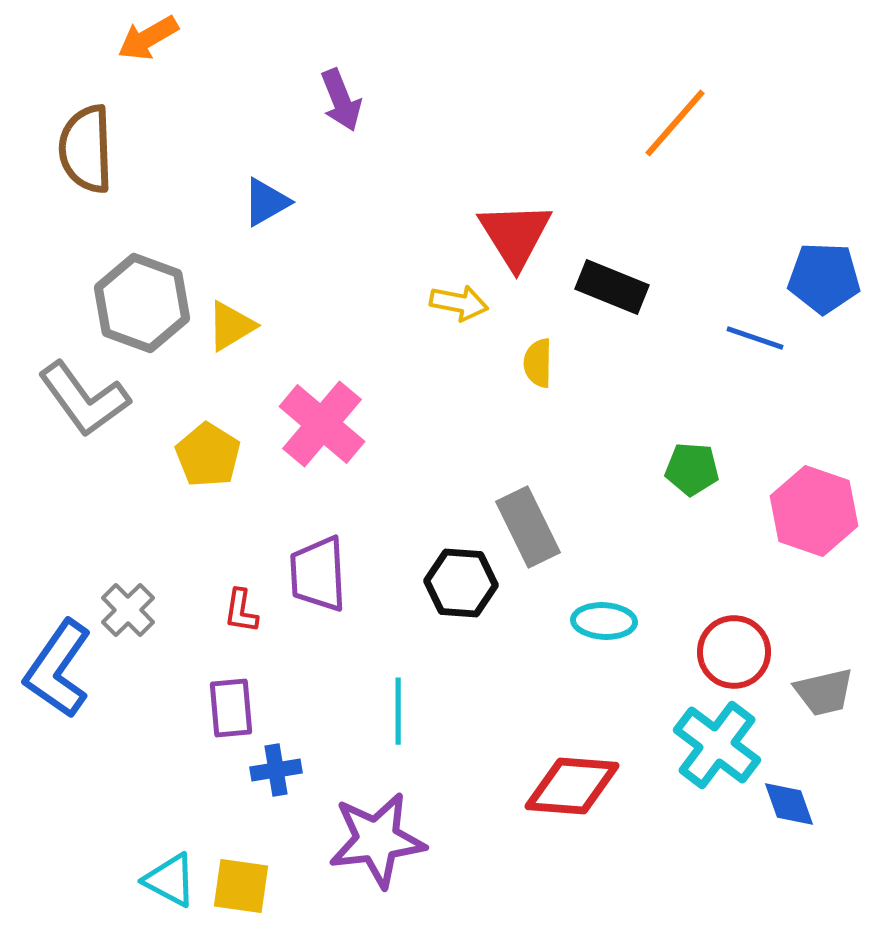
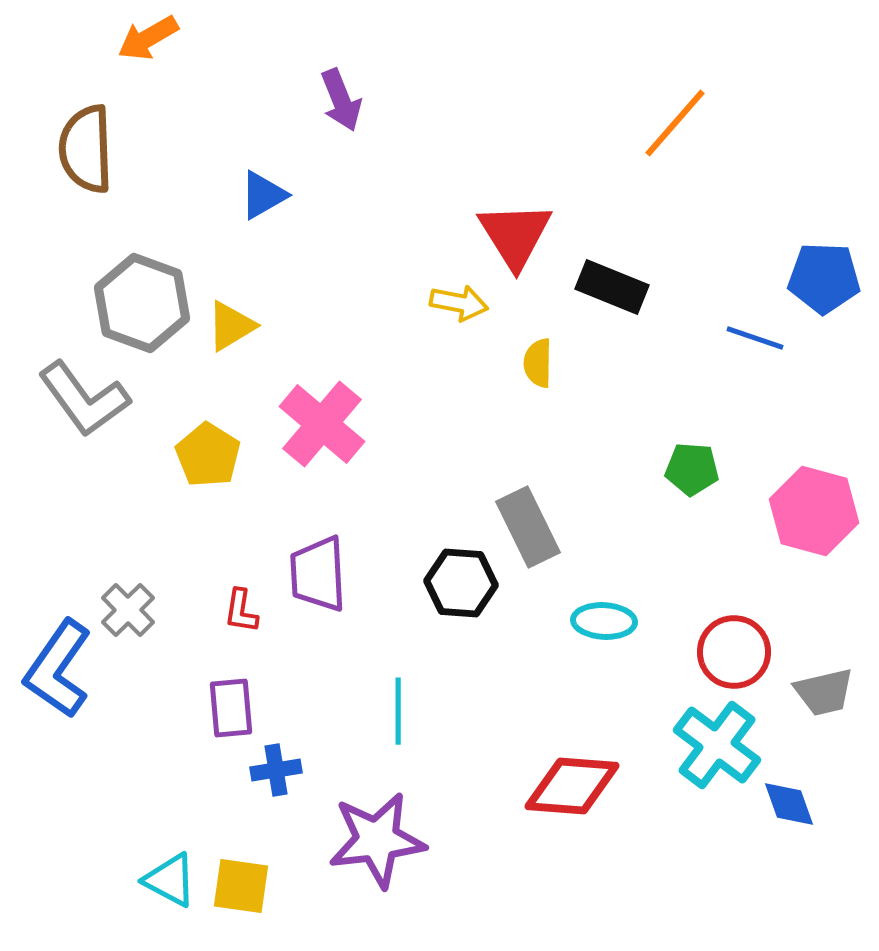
blue triangle: moved 3 px left, 7 px up
pink hexagon: rotated 4 degrees counterclockwise
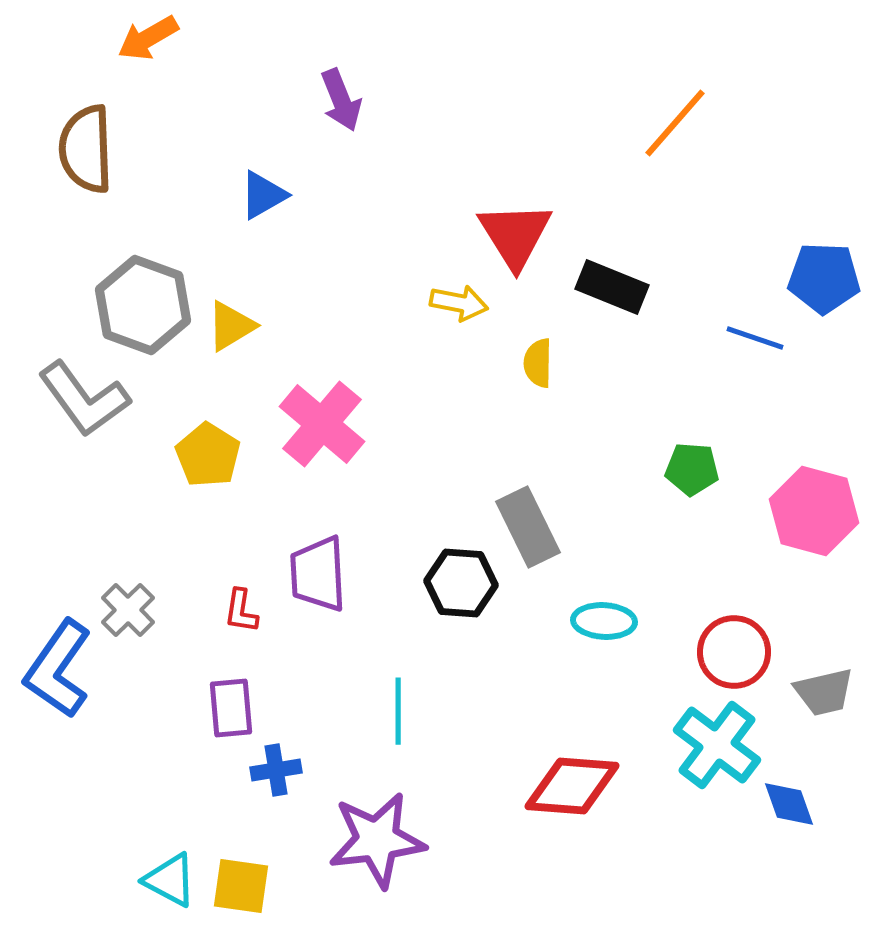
gray hexagon: moved 1 px right, 2 px down
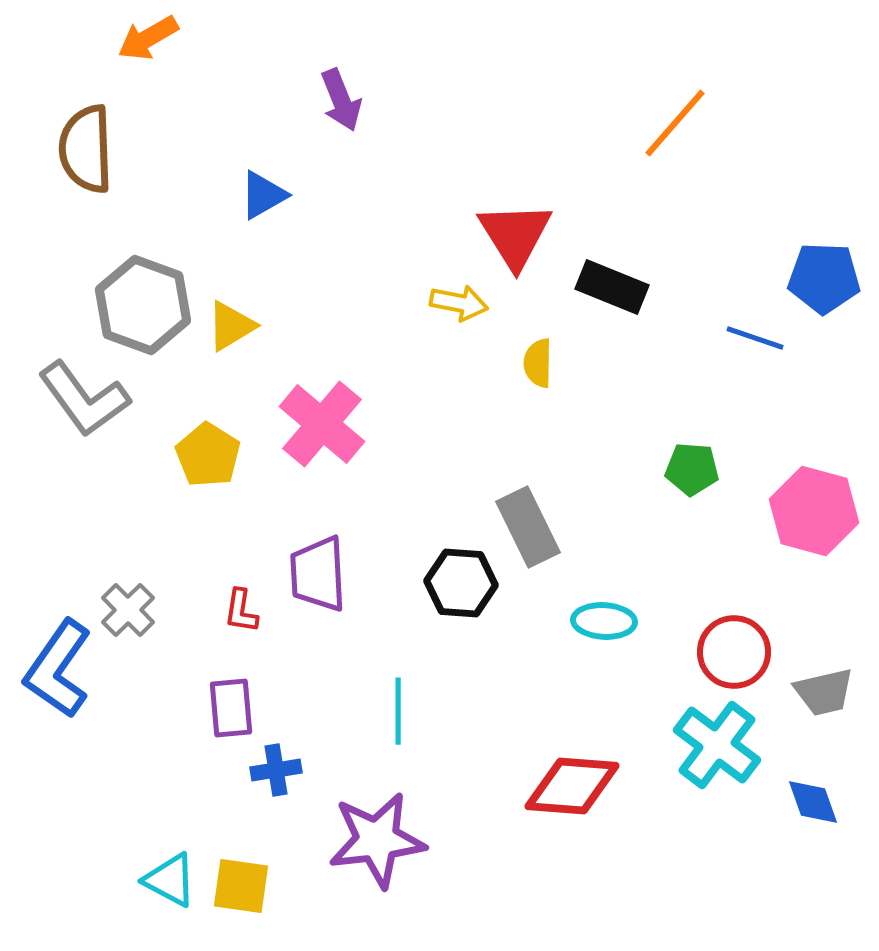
blue diamond: moved 24 px right, 2 px up
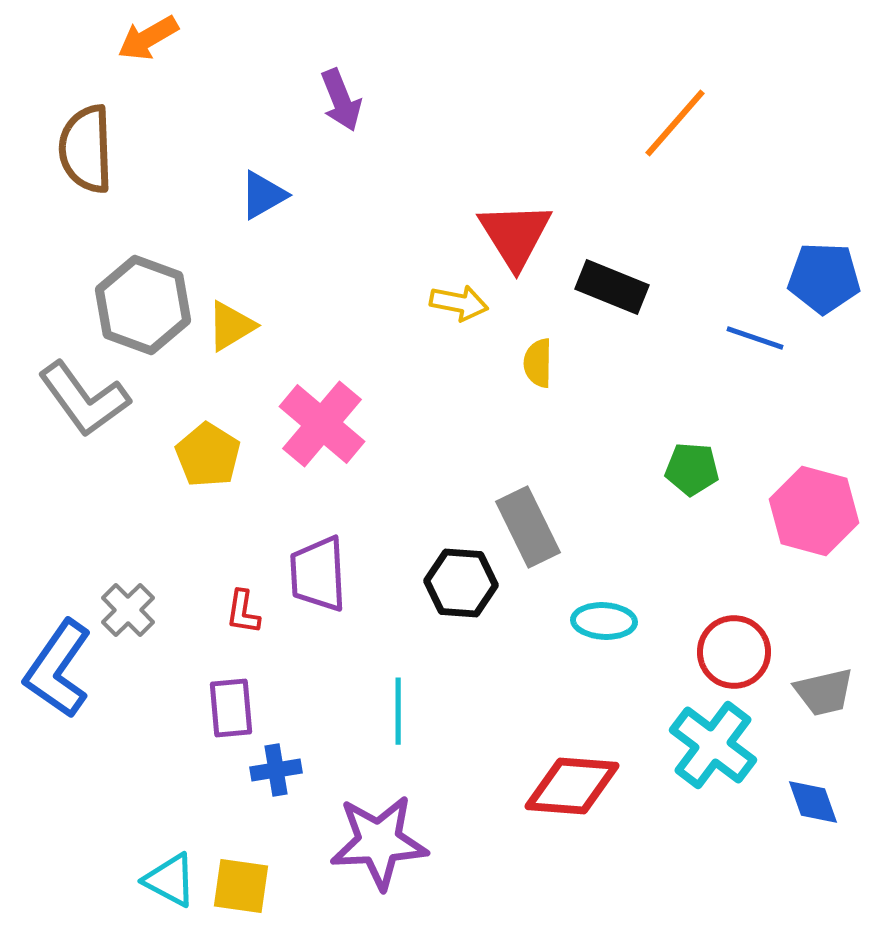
red L-shape: moved 2 px right, 1 px down
cyan cross: moved 4 px left
purple star: moved 2 px right, 2 px down; rotated 4 degrees clockwise
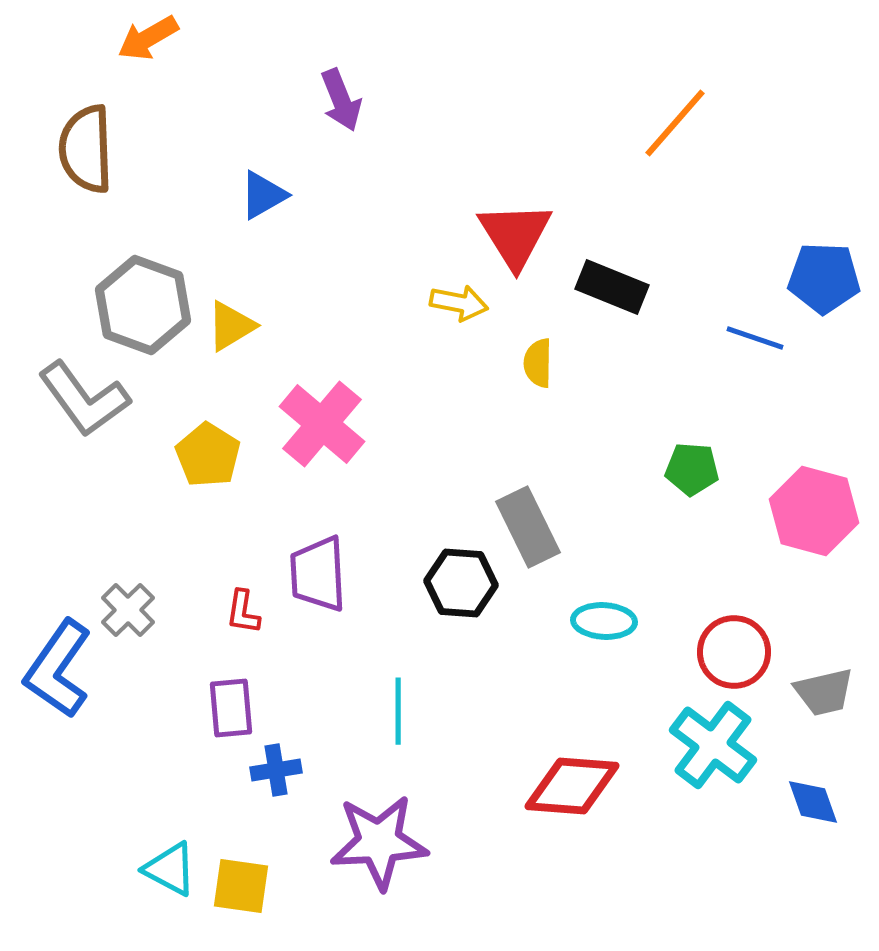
cyan triangle: moved 11 px up
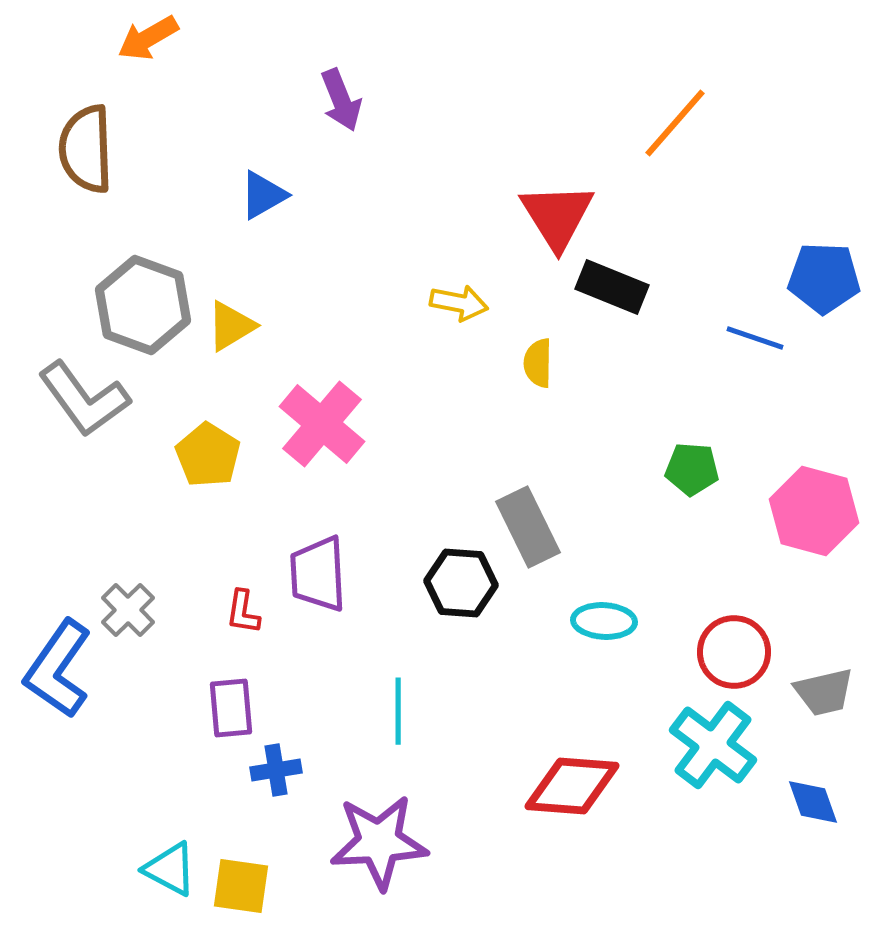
red triangle: moved 42 px right, 19 px up
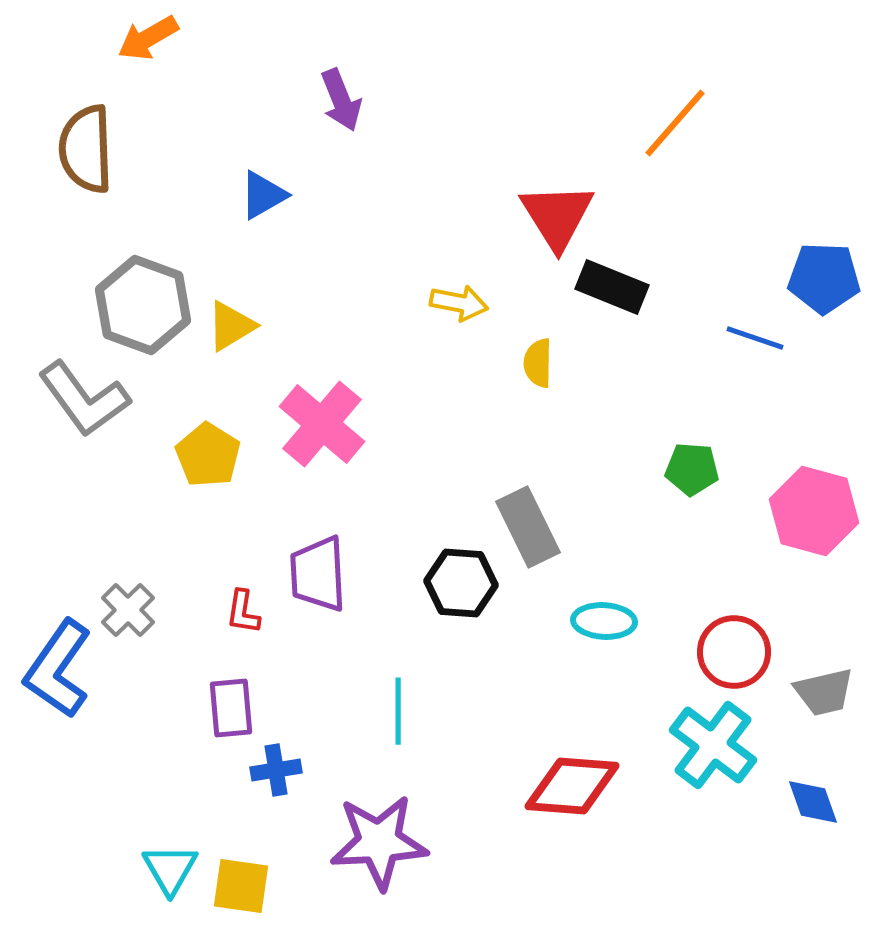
cyan triangle: rotated 32 degrees clockwise
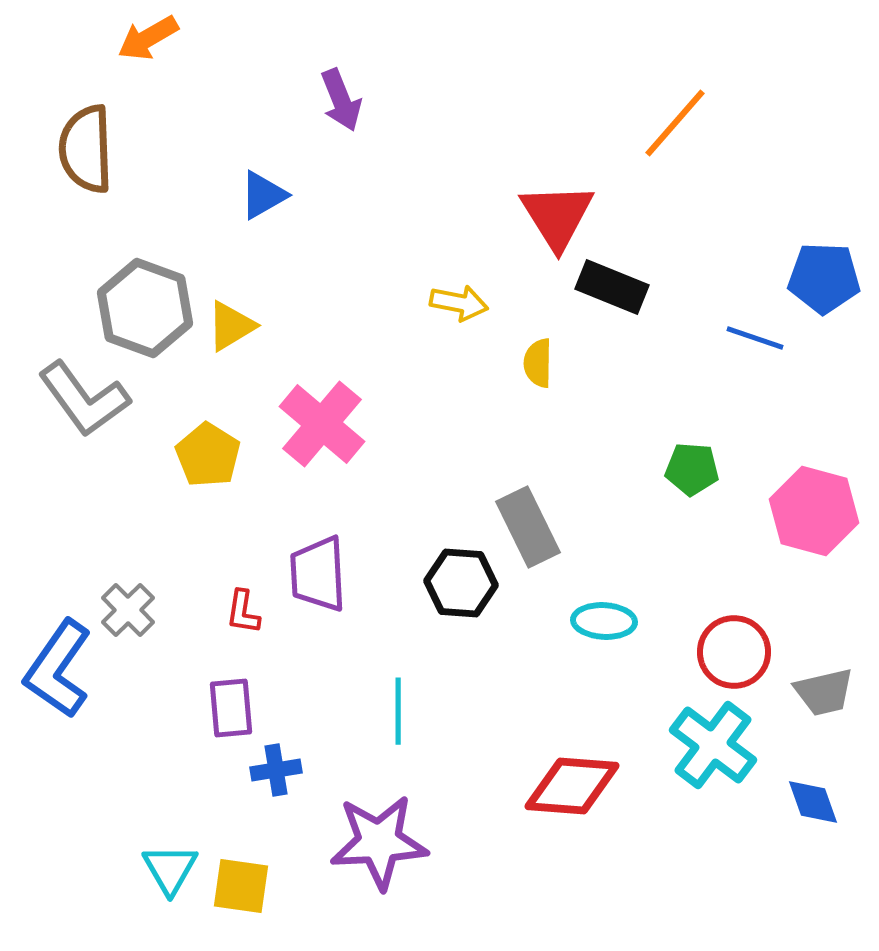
gray hexagon: moved 2 px right, 3 px down
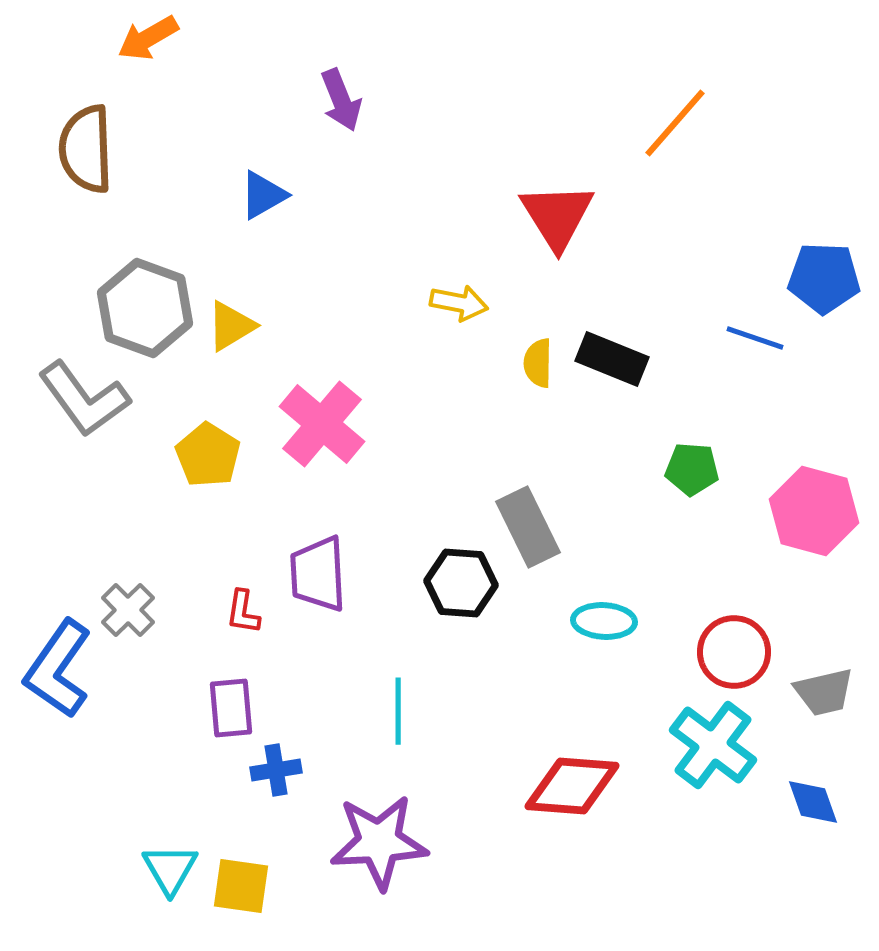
black rectangle: moved 72 px down
